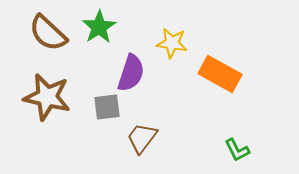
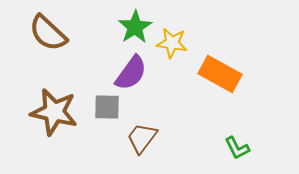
green star: moved 36 px right
purple semicircle: rotated 18 degrees clockwise
brown star: moved 7 px right, 15 px down
gray square: rotated 8 degrees clockwise
green L-shape: moved 2 px up
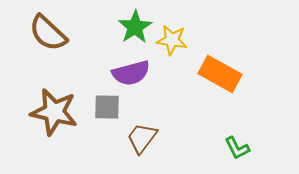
yellow star: moved 3 px up
purple semicircle: rotated 39 degrees clockwise
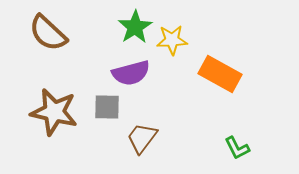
yellow star: rotated 12 degrees counterclockwise
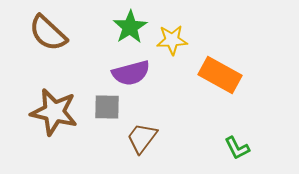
green star: moved 5 px left
orange rectangle: moved 1 px down
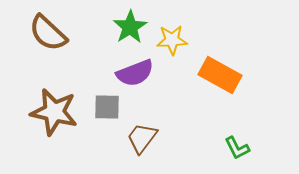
purple semicircle: moved 4 px right; rotated 6 degrees counterclockwise
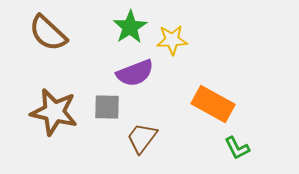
orange rectangle: moved 7 px left, 29 px down
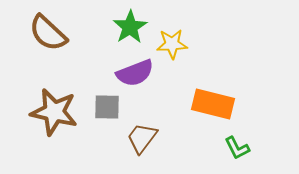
yellow star: moved 4 px down
orange rectangle: rotated 15 degrees counterclockwise
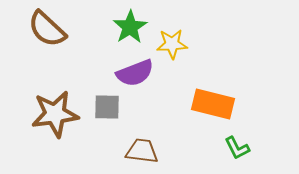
brown semicircle: moved 1 px left, 4 px up
brown star: moved 1 px right, 2 px down; rotated 21 degrees counterclockwise
brown trapezoid: moved 13 px down; rotated 60 degrees clockwise
